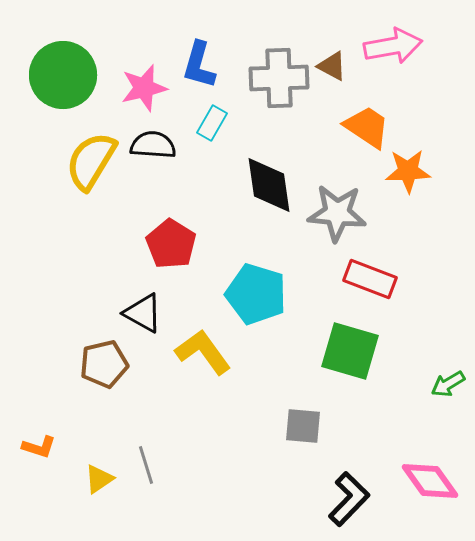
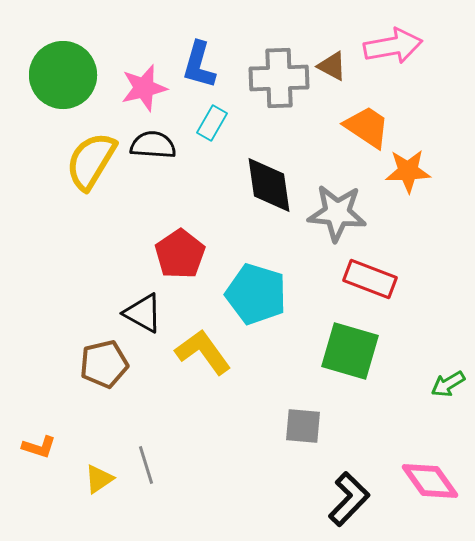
red pentagon: moved 9 px right, 10 px down; rotated 6 degrees clockwise
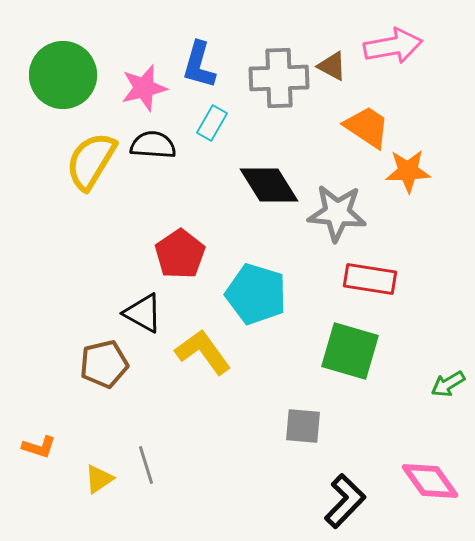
black diamond: rotated 24 degrees counterclockwise
red rectangle: rotated 12 degrees counterclockwise
black L-shape: moved 4 px left, 2 px down
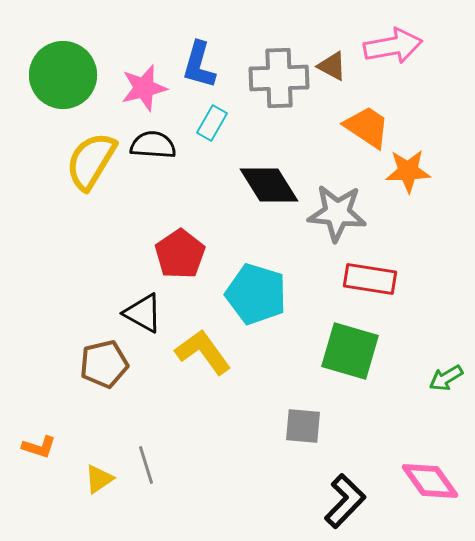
green arrow: moved 2 px left, 6 px up
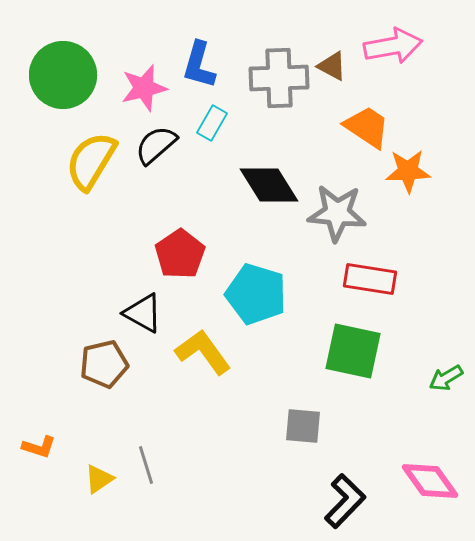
black semicircle: moved 3 px right; rotated 45 degrees counterclockwise
green square: moved 3 px right; rotated 4 degrees counterclockwise
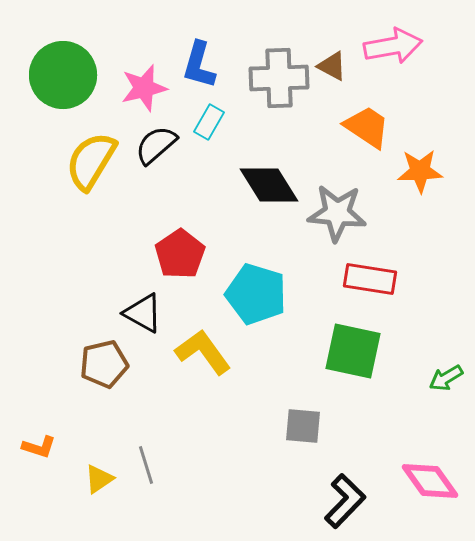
cyan rectangle: moved 3 px left, 1 px up
orange star: moved 12 px right
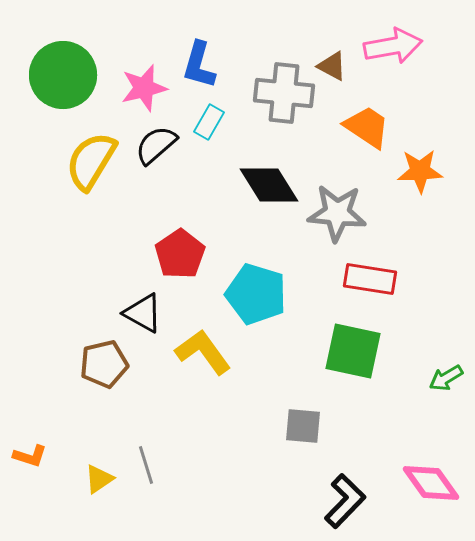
gray cross: moved 5 px right, 15 px down; rotated 8 degrees clockwise
orange L-shape: moved 9 px left, 9 px down
pink diamond: moved 1 px right, 2 px down
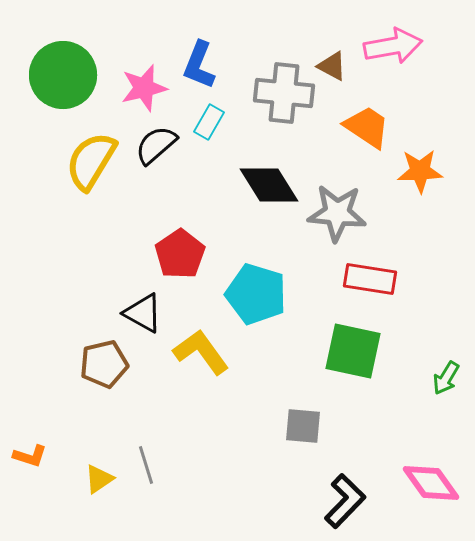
blue L-shape: rotated 6 degrees clockwise
yellow L-shape: moved 2 px left
green arrow: rotated 28 degrees counterclockwise
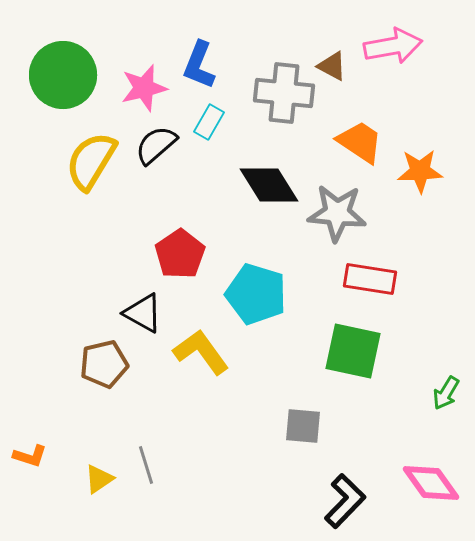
orange trapezoid: moved 7 px left, 15 px down
green arrow: moved 15 px down
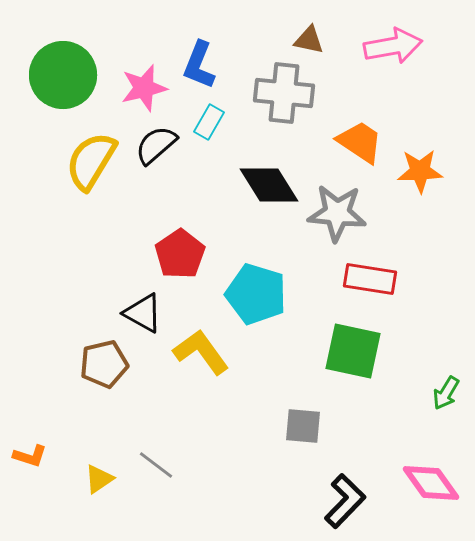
brown triangle: moved 23 px left, 26 px up; rotated 16 degrees counterclockwise
gray line: moved 10 px right; rotated 36 degrees counterclockwise
